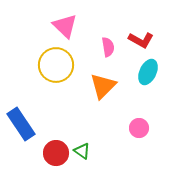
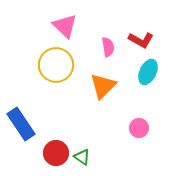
green triangle: moved 6 px down
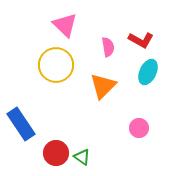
pink triangle: moved 1 px up
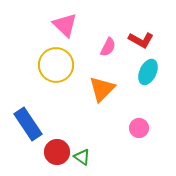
pink semicircle: rotated 36 degrees clockwise
orange triangle: moved 1 px left, 3 px down
blue rectangle: moved 7 px right
red circle: moved 1 px right, 1 px up
